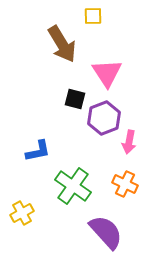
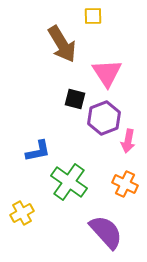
pink arrow: moved 1 px left, 1 px up
green cross: moved 4 px left, 4 px up
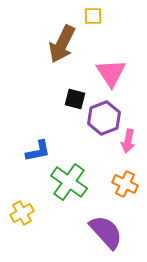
brown arrow: rotated 57 degrees clockwise
pink triangle: moved 4 px right
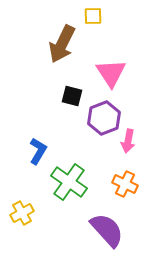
black square: moved 3 px left, 3 px up
blue L-shape: rotated 48 degrees counterclockwise
purple semicircle: moved 1 px right, 2 px up
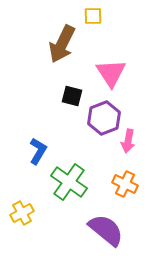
purple semicircle: moved 1 px left; rotated 9 degrees counterclockwise
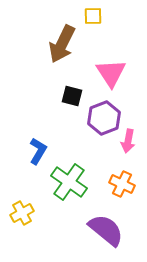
orange cross: moved 3 px left
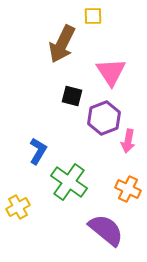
pink triangle: moved 1 px up
orange cross: moved 6 px right, 5 px down
yellow cross: moved 4 px left, 6 px up
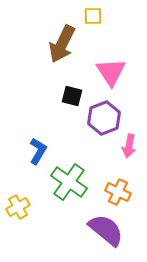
pink arrow: moved 1 px right, 5 px down
orange cross: moved 10 px left, 3 px down
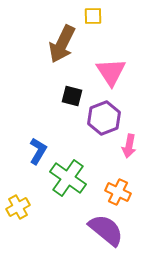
green cross: moved 1 px left, 4 px up
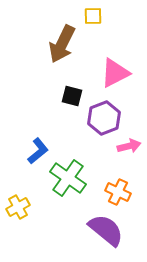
pink triangle: moved 4 px right, 1 px down; rotated 36 degrees clockwise
pink arrow: rotated 115 degrees counterclockwise
blue L-shape: rotated 20 degrees clockwise
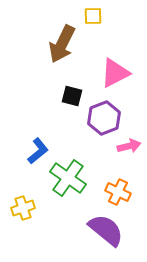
yellow cross: moved 5 px right, 1 px down; rotated 10 degrees clockwise
